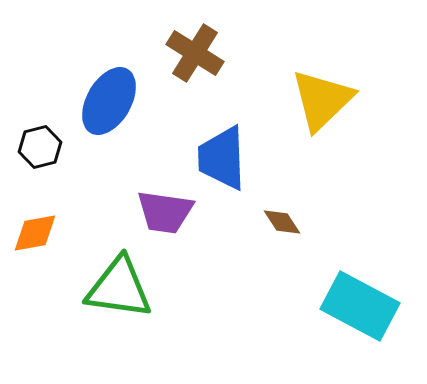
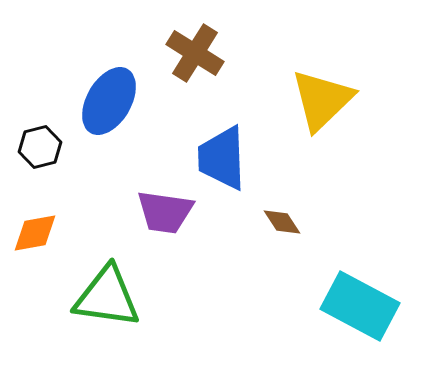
green triangle: moved 12 px left, 9 px down
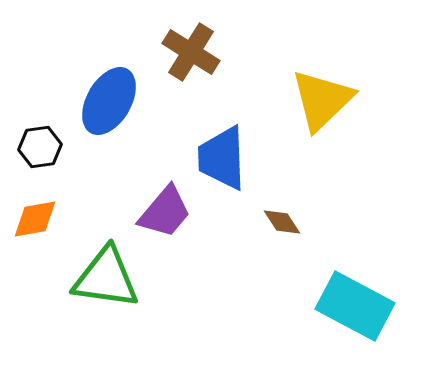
brown cross: moved 4 px left, 1 px up
black hexagon: rotated 6 degrees clockwise
purple trapezoid: rotated 58 degrees counterclockwise
orange diamond: moved 14 px up
green triangle: moved 1 px left, 19 px up
cyan rectangle: moved 5 px left
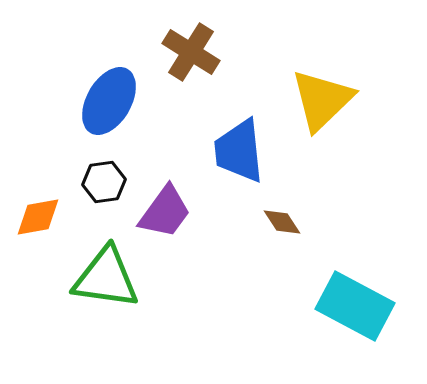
black hexagon: moved 64 px right, 35 px down
blue trapezoid: moved 17 px right, 7 px up; rotated 4 degrees counterclockwise
purple trapezoid: rotated 4 degrees counterclockwise
orange diamond: moved 3 px right, 2 px up
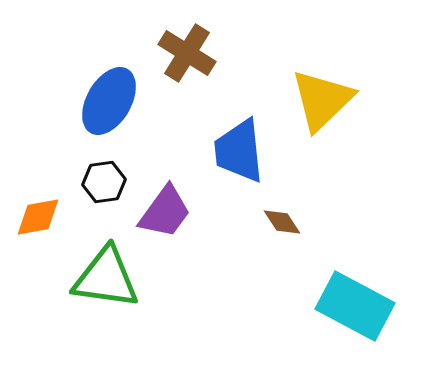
brown cross: moved 4 px left, 1 px down
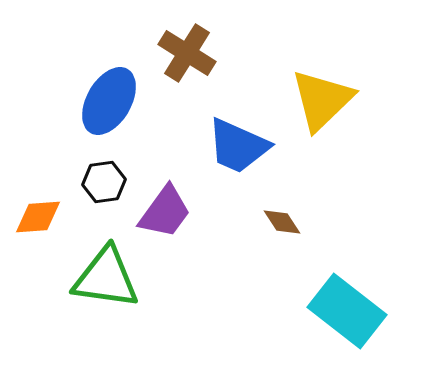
blue trapezoid: moved 1 px left, 5 px up; rotated 60 degrees counterclockwise
orange diamond: rotated 6 degrees clockwise
cyan rectangle: moved 8 px left, 5 px down; rotated 10 degrees clockwise
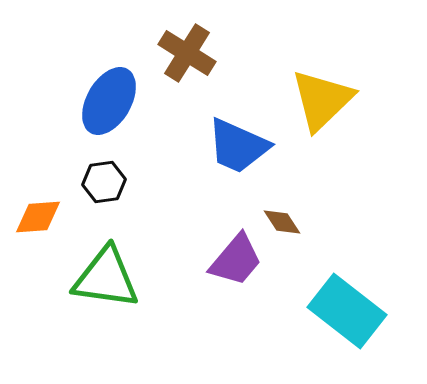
purple trapezoid: moved 71 px right, 48 px down; rotated 4 degrees clockwise
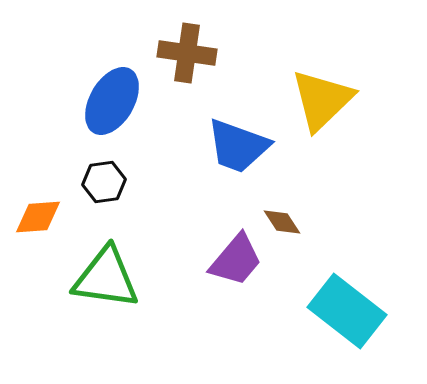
brown cross: rotated 24 degrees counterclockwise
blue ellipse: moved 3 px right
blue trapezoid: rotated 4 degrees counterclockwise
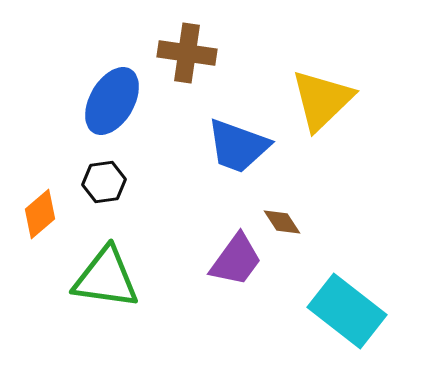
orange diamond: moved 2 px right, 3 px up; rotated 36 degrees counterclockwise
purple trapezoid: rotated 4 degrees counterclockwise
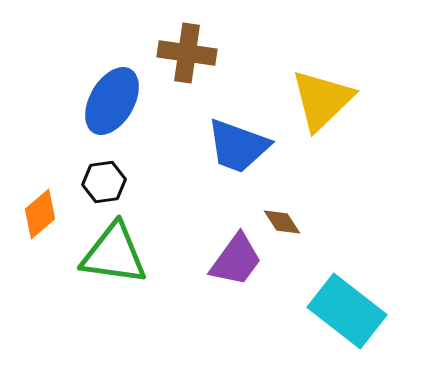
green triangle: moved 8 px right, 24 px up
